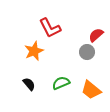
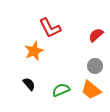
gray circle: moved 8 px right, 14 px down
green semicircle: moved 7 px down
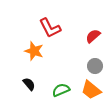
red semicircle: moved 3 px left, 1 px down
orange star: rotated 30 degrees counterclockwise
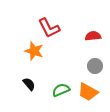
red L-shape: moved 1 px left
red semicircle: rotated 35 degrees clockwise
orange trapezoid: moved 3 px left, 2 px down; rotated 10 degrees counterclockwise
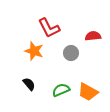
gray circle: moved 24 px left, 13 px up
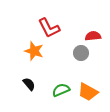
gray circle: moved 10 px right
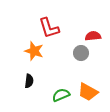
red L-shape: rotated 10 degrees clockwise
black semicircle: moved 3 px up; rotated 48 degrees clockwise
green semicircle: moved 5 px down
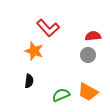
red L-shape: moved 1 px left; rotated 25 degrees counterclockwise
gray circle: moved 7 px right, 2 px down
